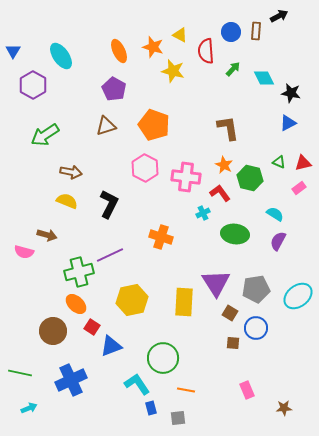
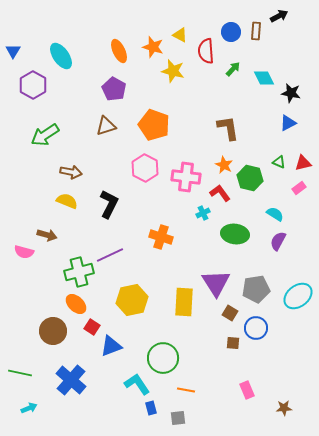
blue cross at (71, 380): rotated 24 degrees counterclockwise
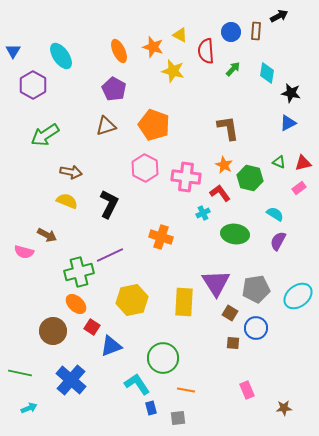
cyan diamond at (264, 78): moved 3 px right, 5 px up; rotated 35 degrees clockwise
brown arrow at (47, 235): rotated 12 degrees clockwise
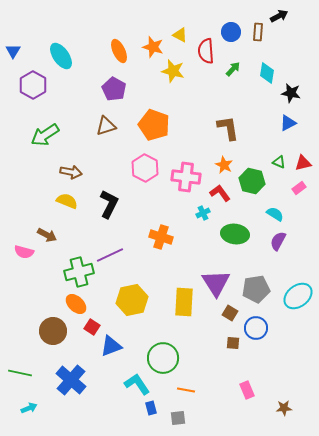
brown rectangle at (256, 31): moved 2 px right, 1 px down
green hexagon at (250, 178): moved 2 px right, 3 px down
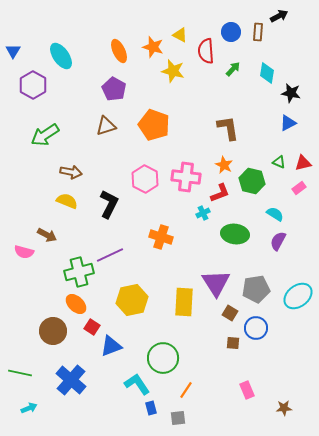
pink hexagon at (145, 168): moved 11 px down
red L-shape at (220, 193): rotated 105 degrees clockwise
orange line at (186, 390): rotated 66 degrees counterclockwise
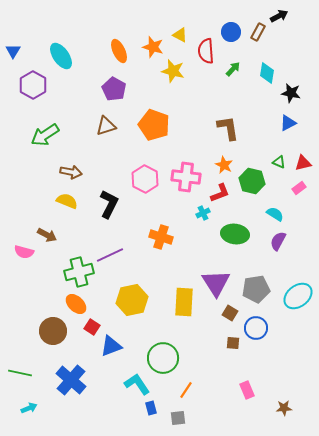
brown rectangle at (258, 32): rotated 24 degrees clockwise
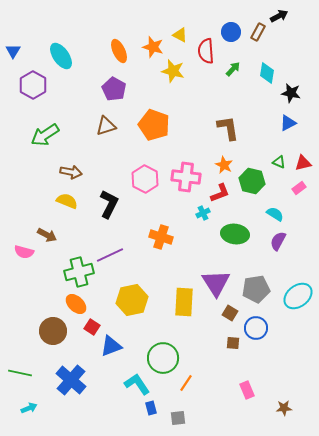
orange line at (186, 390): moved 7 px up
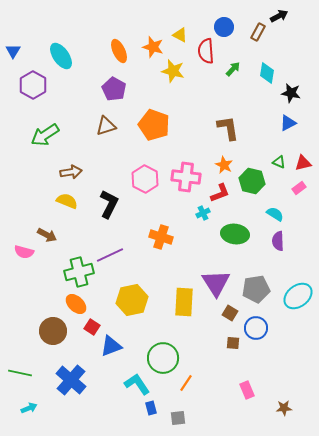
blue circle at (231, 32): moved 7 px left, 5 px up
brown arrow at (71, 172): rotated 20 degrees counterclockwise
purple semicircle at (278, 241): rotated 30 degrees counterclockwise
